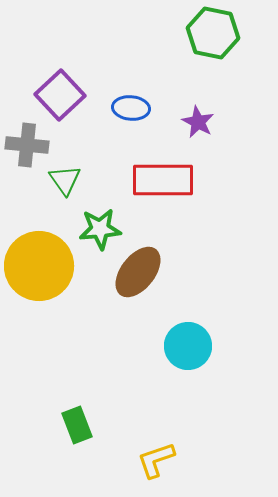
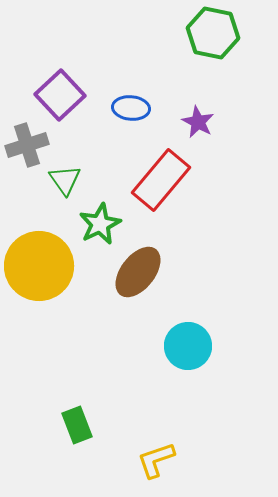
gray cross: rotated 24 degrees counterclockwise
red rectangle: moved 2 px left; rotated 50 degrees counterclockwise
green star: moved 5 px up; rotated 21 degrees counterclockwise
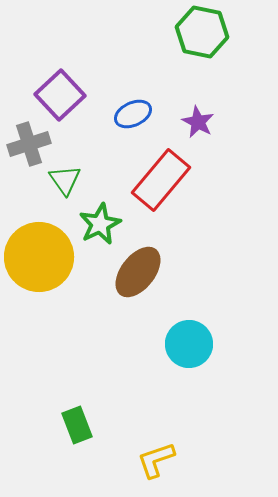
green hexagon: moved 11 px left, 1 px up
blue ellipse: moved 2 px right, 6 px down; rotated 30 degrees counterclockwise
gray cross: moved 2 px right, 1 px up
yellow circle: moved 9 px up
cyan circle: moved 1 px right, 2 px up
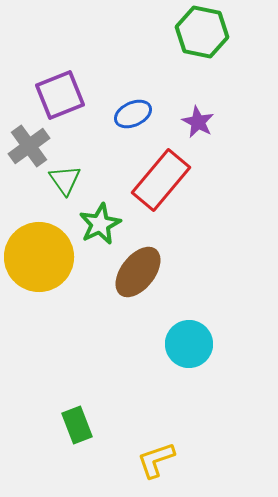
purple square: rotated 21 degrees clockwise
gray cross: moved 2 px down; rotated 18 degrees counterclockwise
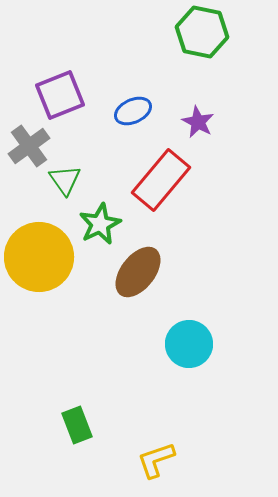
blue ellipse: moved 3 px up
